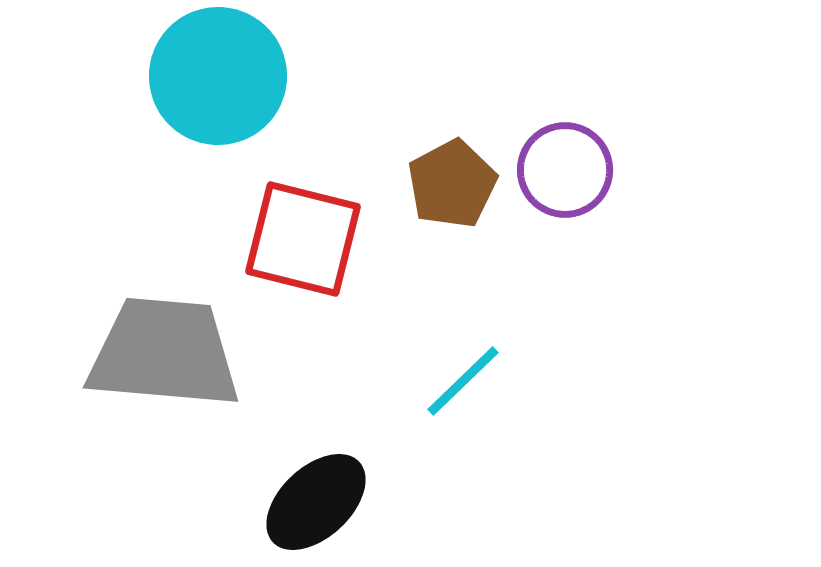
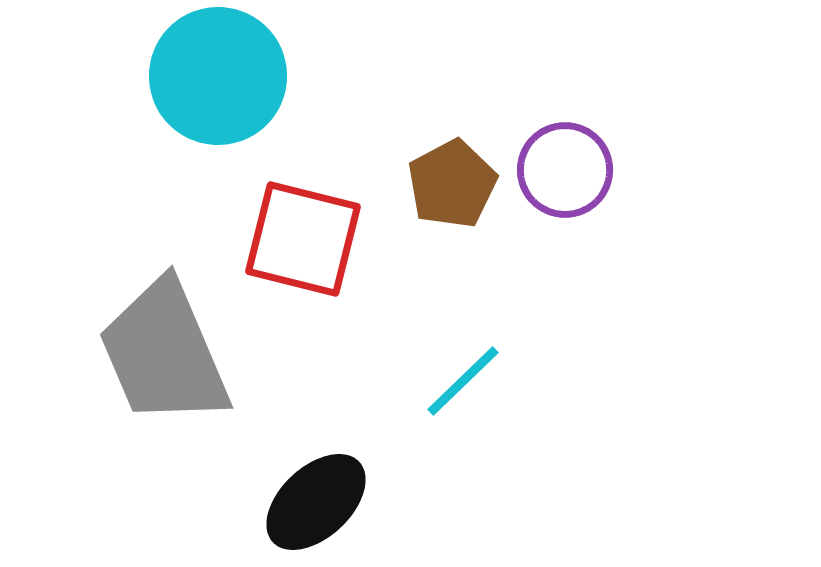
gray trapezoid: rotated 118 degrees counterclockwise
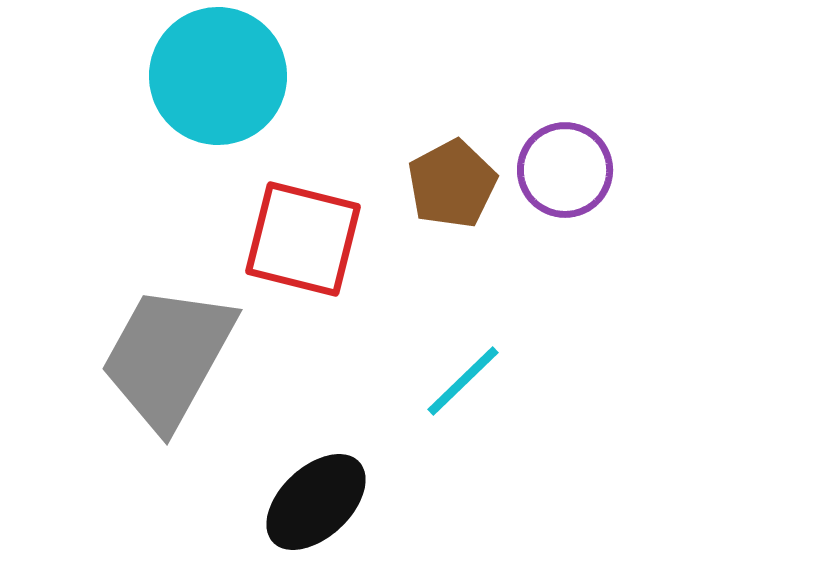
gray trapezoid: moved 4 px right, 4 px down; rotated 52 degrees clockwise
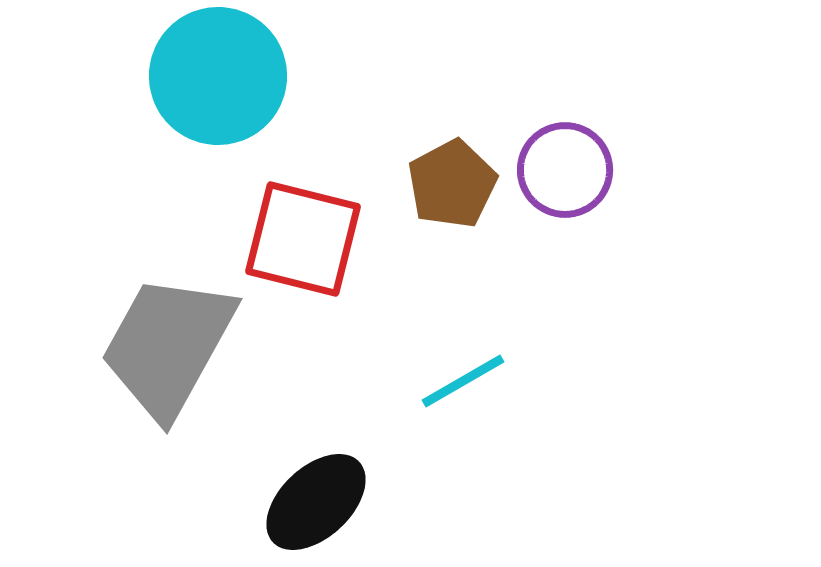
gray trapezoid: moved 11 px up
cyan line: rotated 14 degrees clockwise
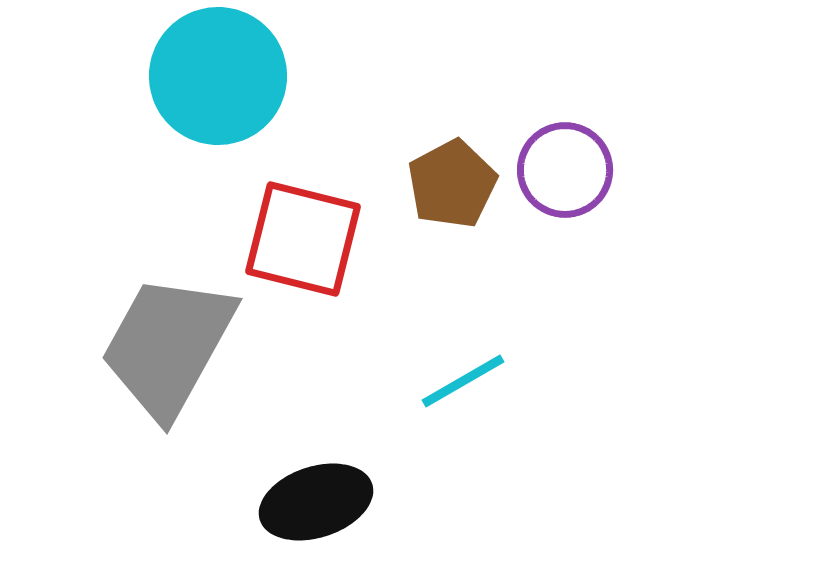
black ellipse: rotated 25 degrees clockwise
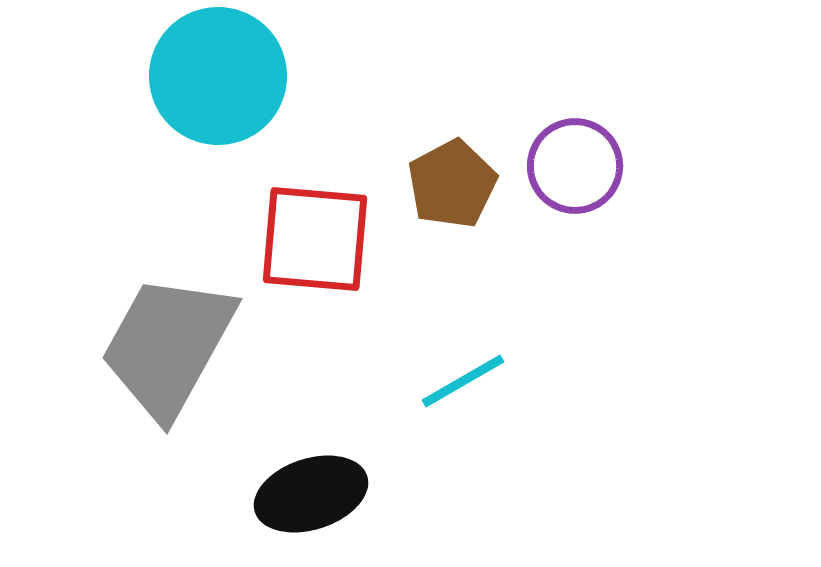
purple circle: moved 10 px right, 4 px up
red square: moved 12 px right; rotated 9 degrees counterclockwise
black ellipse: moved 5 px left, 8 px up
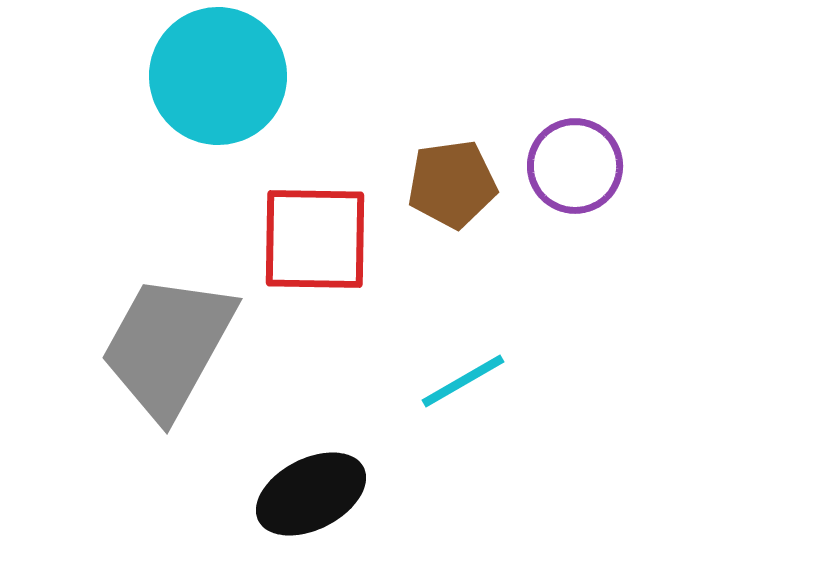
brown pentagon: rotated 20 degrees clockwise
red square: rotated 4 degrees counterclockwise
black ellipse: rotated 9 degrees counterclockwise
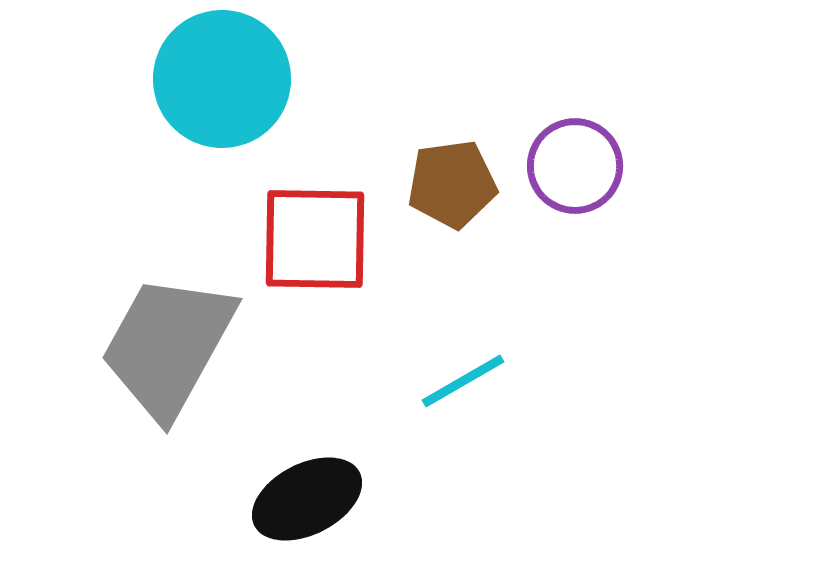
cyan circle: moved 4 px right, 3 px down
black ellipse: moved 4 px left, 5 px down
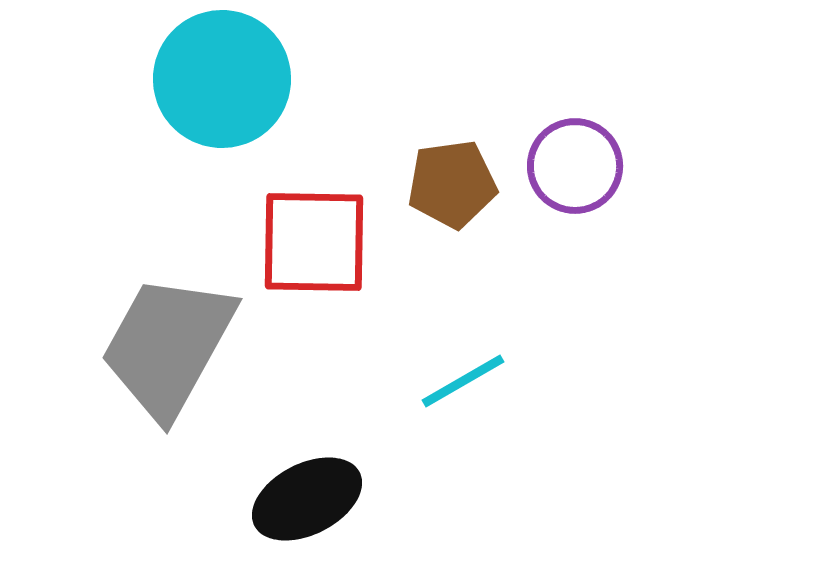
red square: moved 1 px left, 3 px down
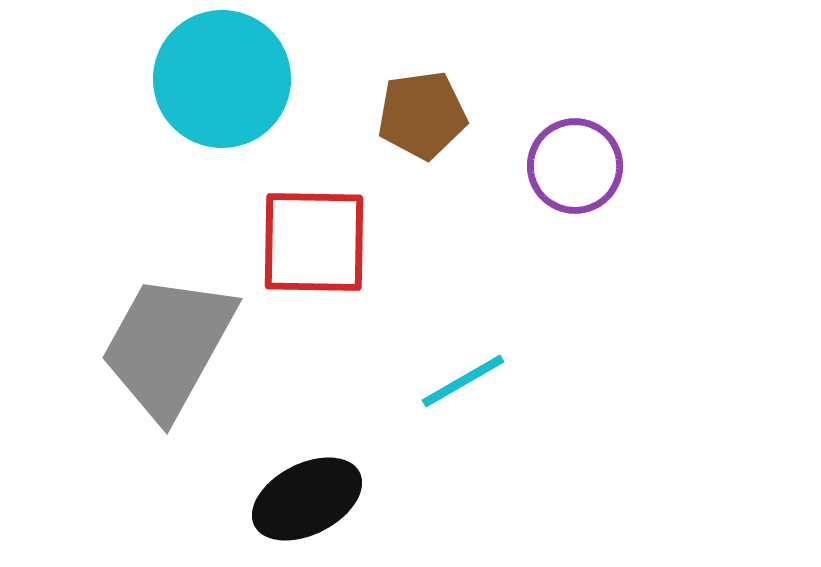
brown pentagon: moved 30 px left, 69 px up
